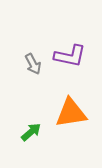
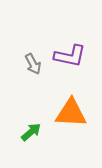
orange triangle: rotated 12 degrees clockwise
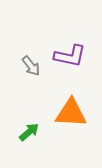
gray arrow: moved 2 px left, 2 px down; rotated 10 degrees counterclockwise
green arrow: moved 2 px left
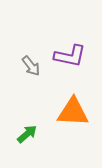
orange triangle: moved 2 px right, 1 px up
green arrow: moved 2 px left, 2 px down
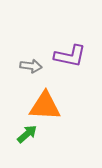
gray arrow: rotated 45 degrees counterclockwise
orange triangle: moved 28 px left, 6 px up
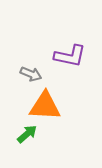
gray arrow: moved 8 px down; rotated 15 degrees clockwise
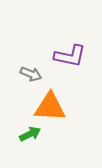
orange triangle: moved 5 px right, 1 px down
green arrow: moved 3 px right; rotated 15 degrees clockwise
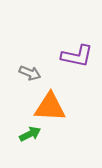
purple L-shape: moved 7 px right
gray arrow: moved 1 px left, 1 px up
